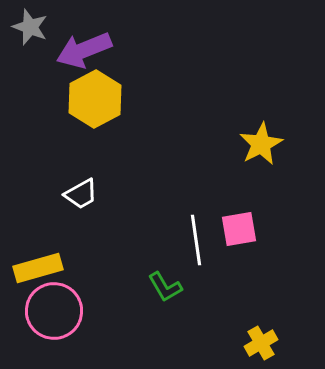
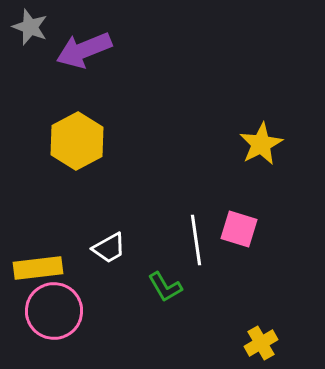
yellow hexagon: moved 18 px left, 42 px down
white trapezoid: moved 28 px right, 54 px down
pink square: rotated 27 degrees clockwise
yellow rectangle: rotated 9 degrees clockwise
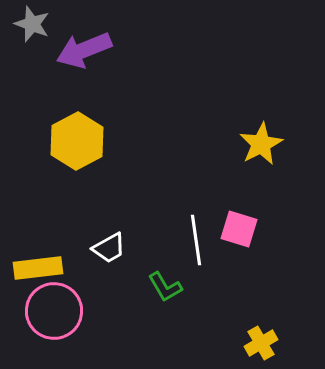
gray star: moved 2 px right, 3 px up
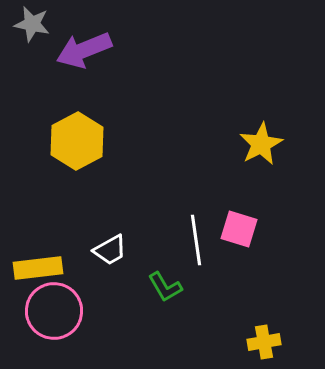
gray star: rotated 9 degrees counterclockwise
white trapezoid: moved 1 px right, 2 px down
yellow cross: moved 3 px right, 1 px up; rotated 20 degrees clockwise
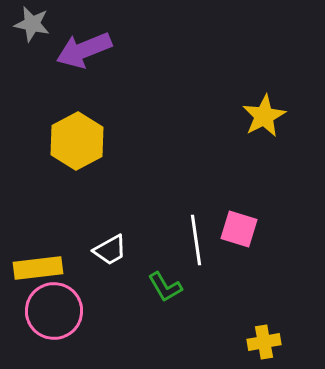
yellow star: moved 3 px right, 28 px up
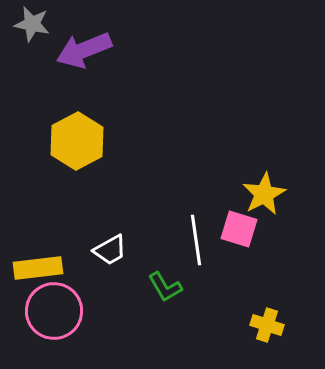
yellow star: moved 78 px down
yellow cross: moved 3 px right, 17 px up; rotated 28 degrees clockwise
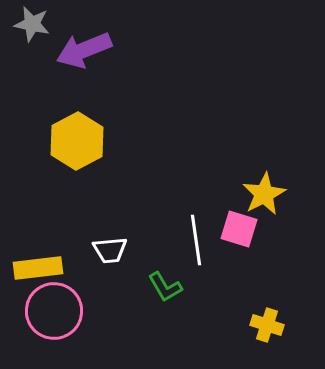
white trapezoid: rotated 24 degrees clockwise
